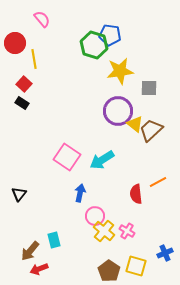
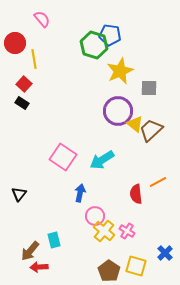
yellow star: rotated 16 degrees counterclockwise
pink square: moved 4 px left
blue cross: rotated 21 degrees counterclockwise
red arrow: moved 2 px up; rotated 18 degrees clockwise
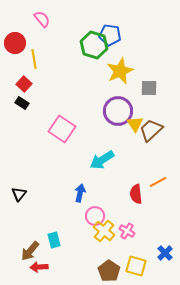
yellow triangle: rotated 18 degrees clockwise
pink square: moved 1 px left, 28 px up
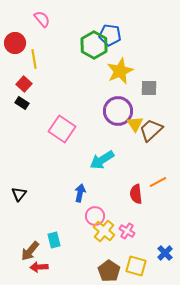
green hexagon: rotated 12 degrees clockwise
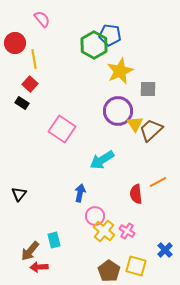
red square: moved 6 px right
gray square: moved 1 px left, 1 px down
blue cross: moved 3 px up
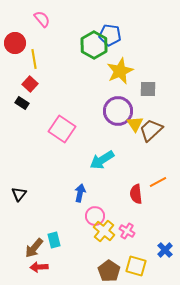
brown arrow: moved 4 px right, 3 px up
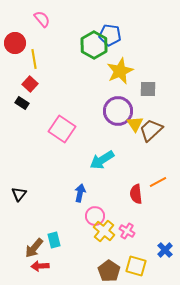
red arrow: moved 1 px right, 1 px up
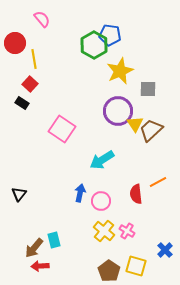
pink circle: moved 6 px right, 15 px up
